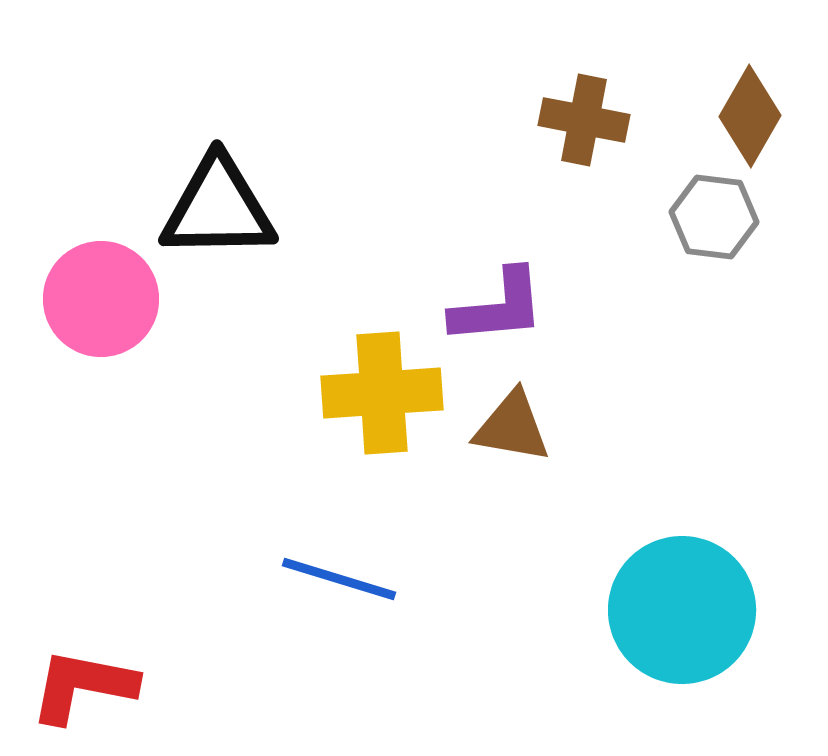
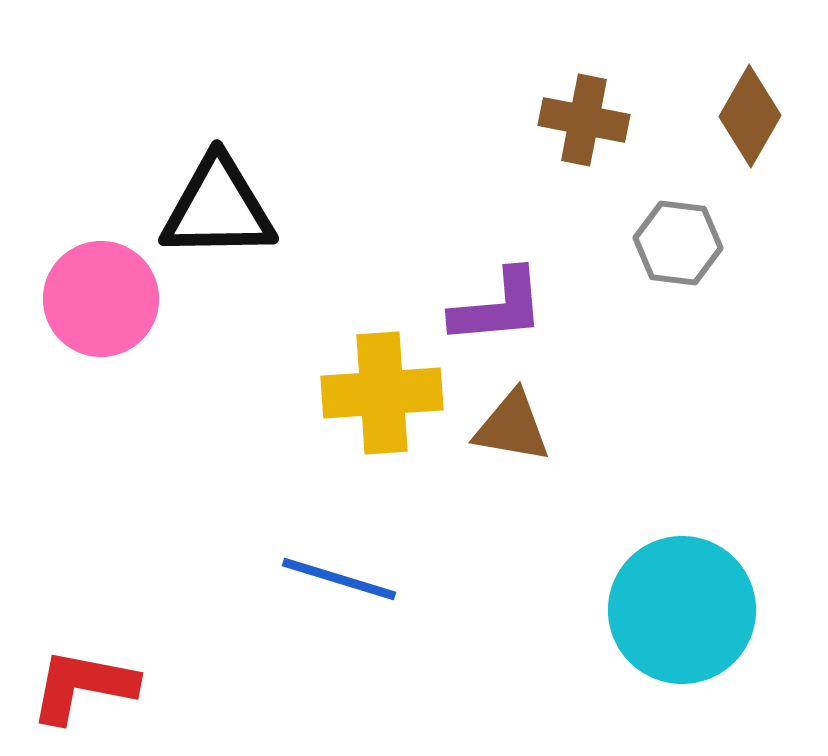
gray hexagon: moved 36 px left, 26 px down
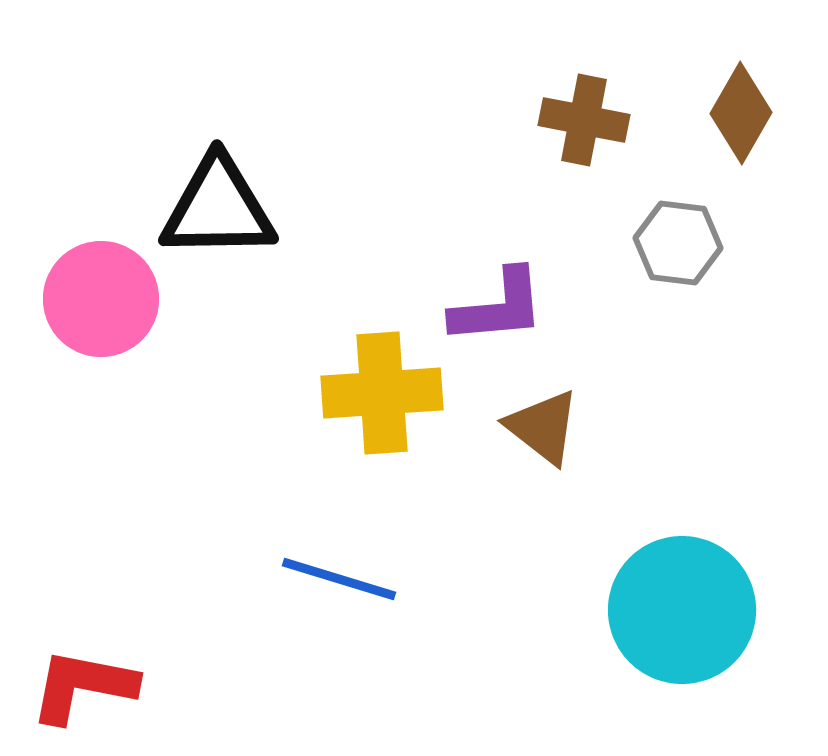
brown diamond: moved 9 px left, 3 px up
brown triangle: moved 31 px right; rotated 28 degrees clockwise
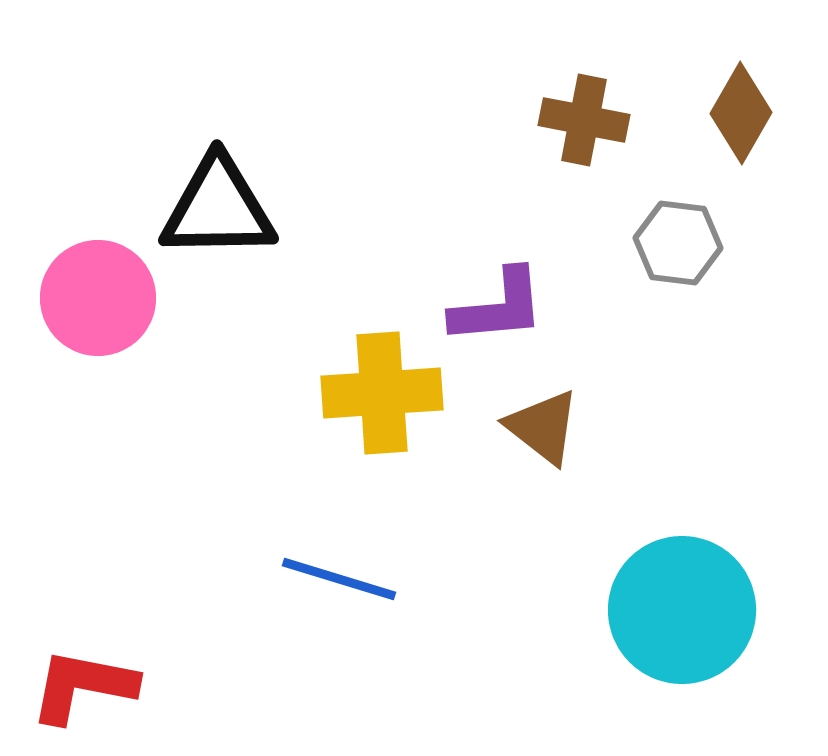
pink circle: moved 3 px left, 1 px up
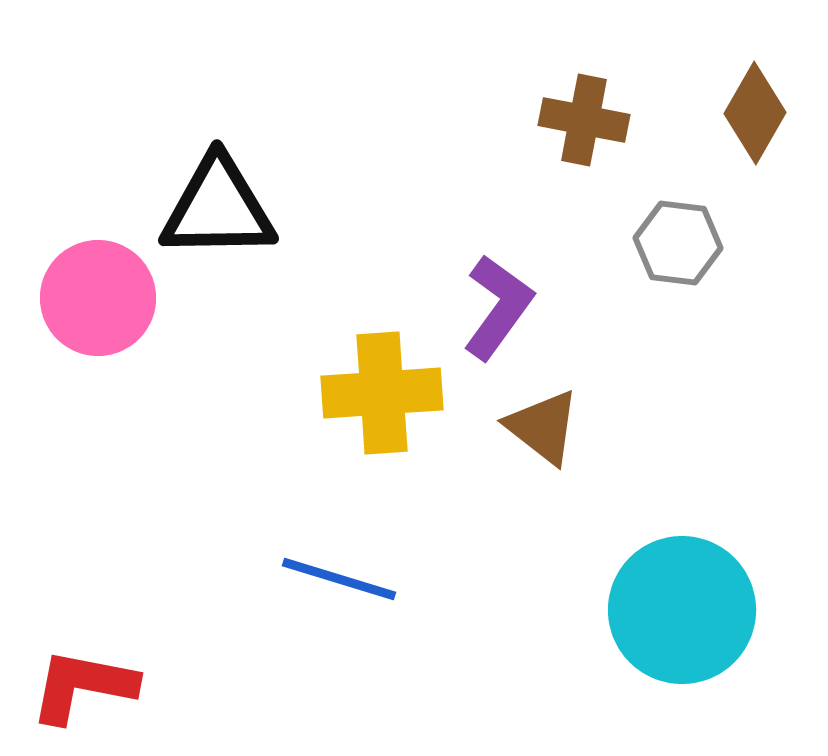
brown diamond: moved 14 px right
purple L-shape: rotated 49 degrees counterclockwise
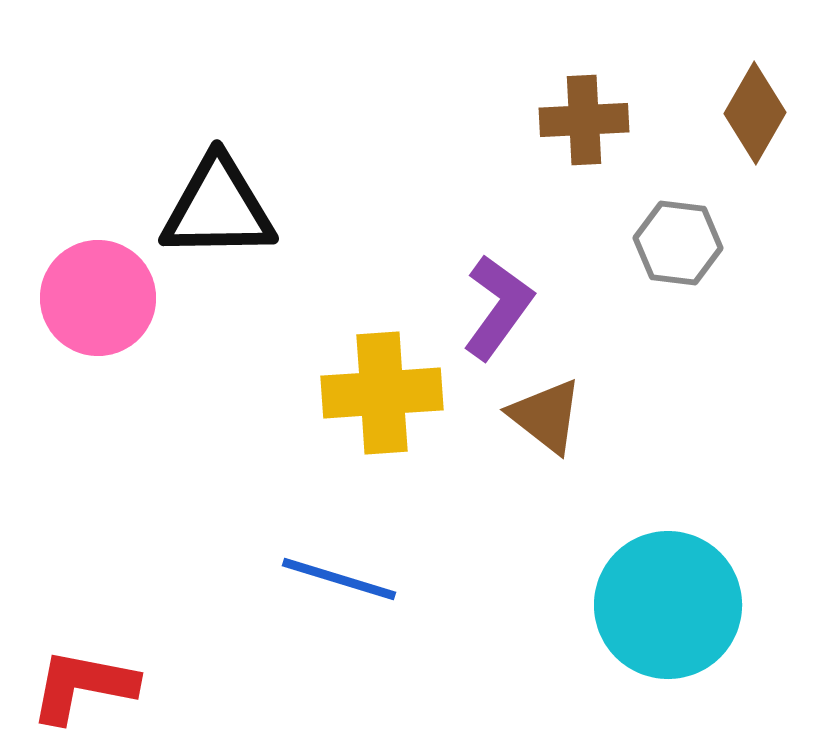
brown cross: rotated 14 degrees counterclockwise
brown triangle: moved 3 px right, 11 px up
cyan circle: moved 14 px left, 5 px up
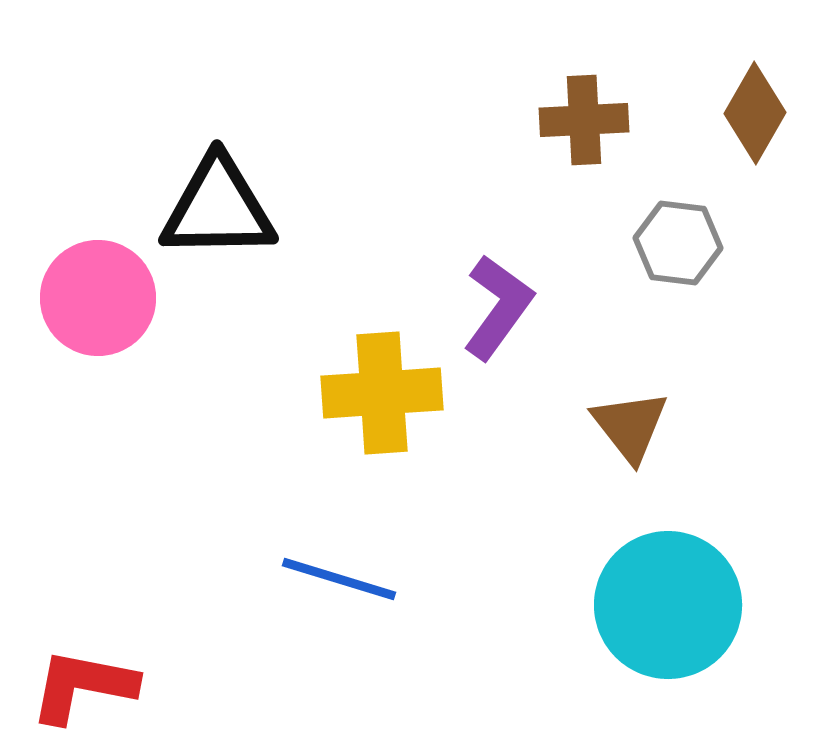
brown triangle: moved 84 px right, 10 px down; rotated 14 degrees clockwise
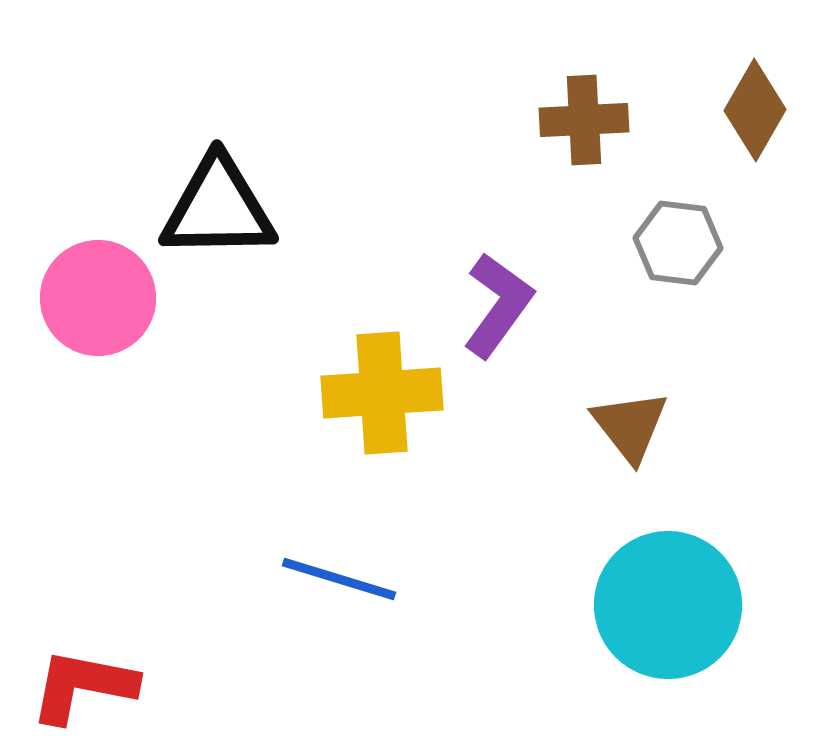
brown diamond: moved 3 px up
purple L-shape: moved 2 px up
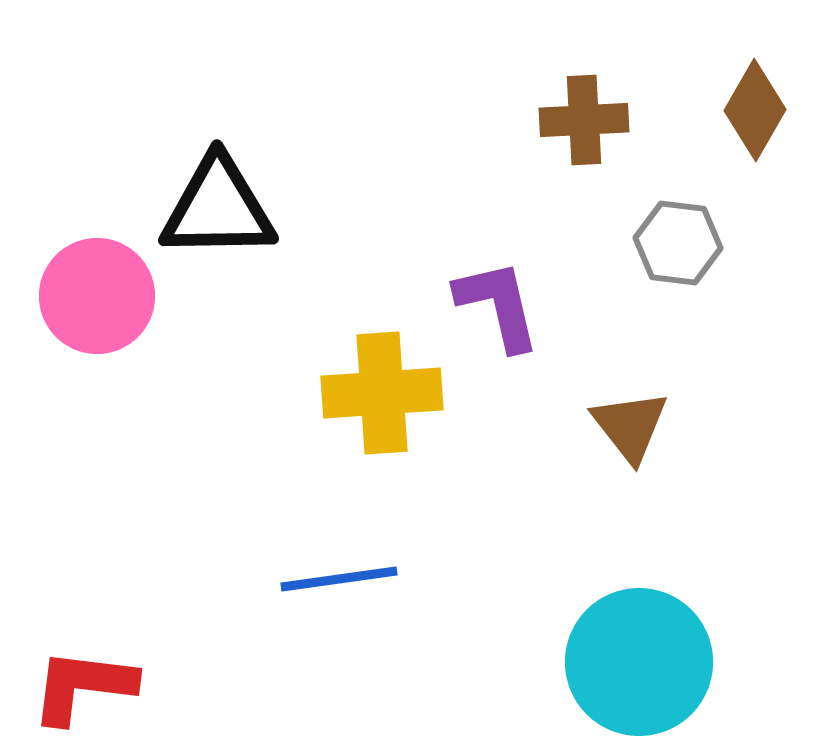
pink circle: moved 1 px left, 2 px up
purple L-shape: rotated 49 degrees counterclockwise
blue line: rotated 25 degrees counterclockwise
cyan circle: moved 29 px left, 57 px down
red L-shape: rotated 4 degrees counterclockwise
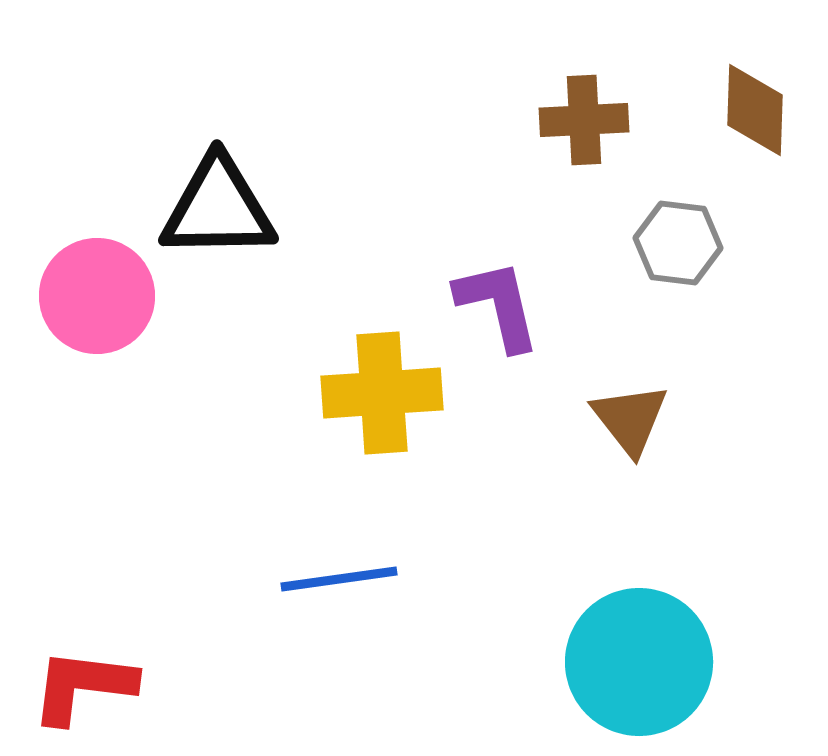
brown diamond: rotated 28 degrees counterclockwise
brown triangle: moved 7 px up
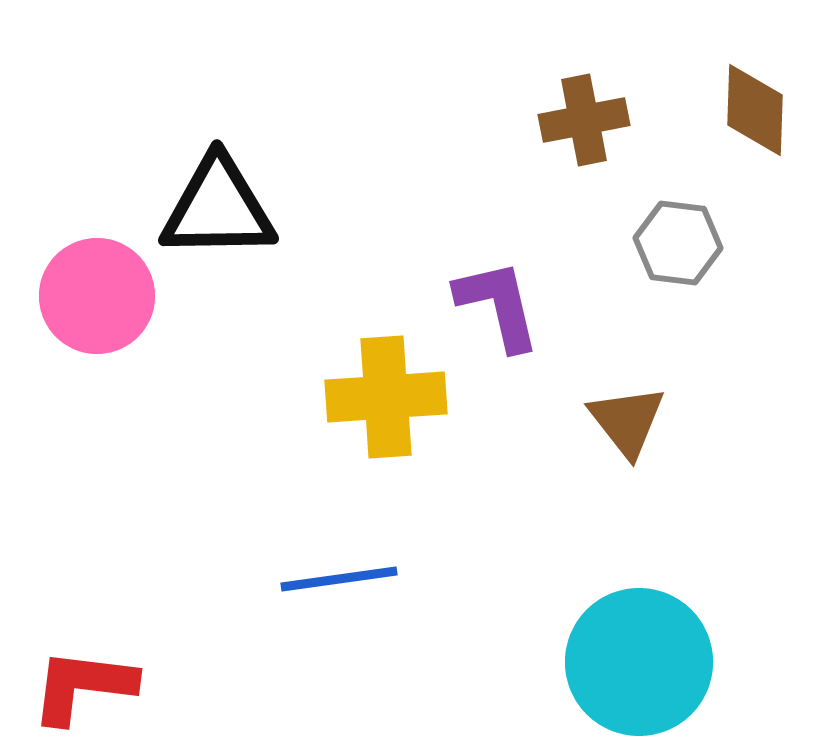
brown cross: rotated 8 degrees counterclockwise
yellow cross: moved 4 px right, 4 px down
brown triangle: moved 3 px left, 2 px down
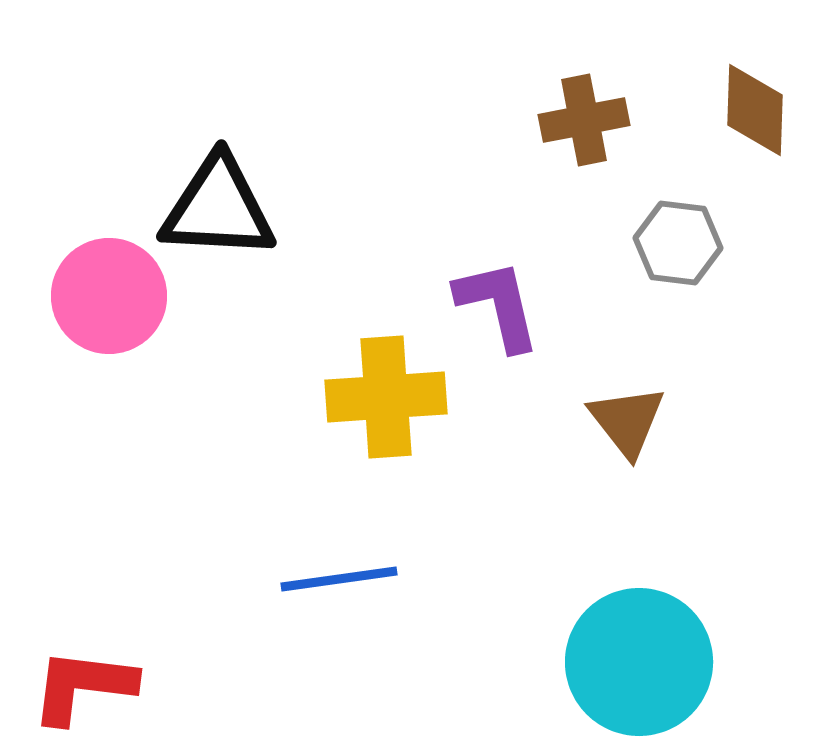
black triangle: rotated 4 degrees clockwise
pink circle: moved 12 px right
